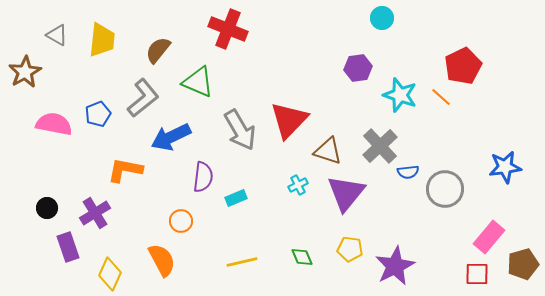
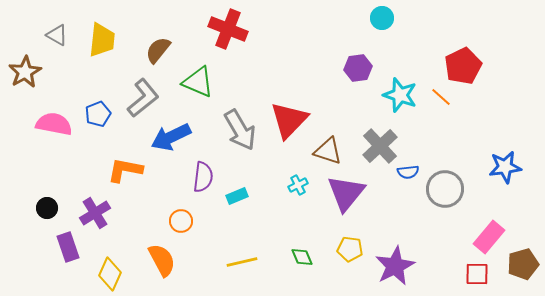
cyan rectangle: moved 1 px right, 2 px up
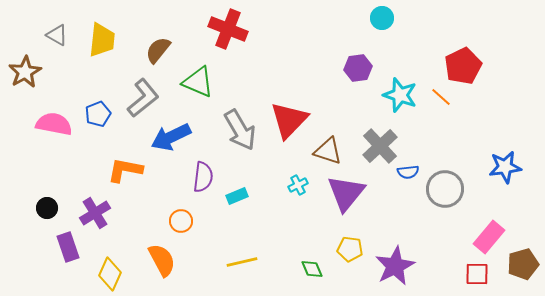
green diamond: moved 10 px right, 12 px down
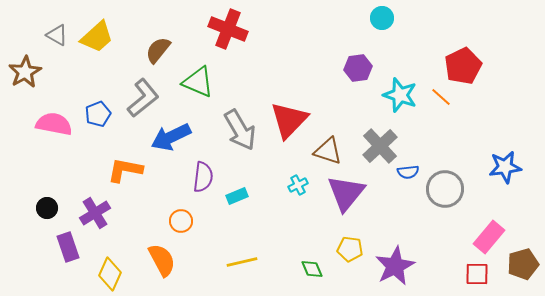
yellow trapezoid: moved 5 px left, 3 px up; rotated 42 degrees clockwise
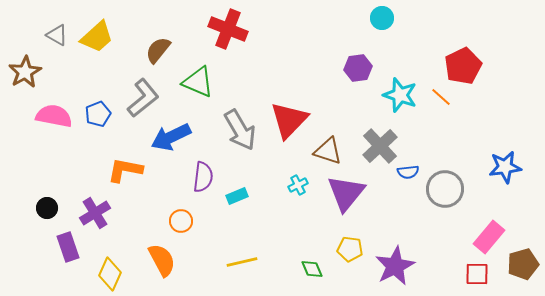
pink semicircle: moved 8 px up
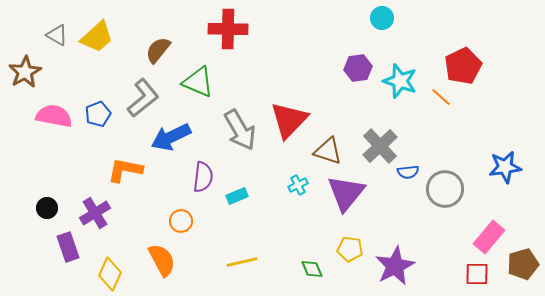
red cross: rotated 21 degrees counterclockwise
cyan star: moved 14 px up
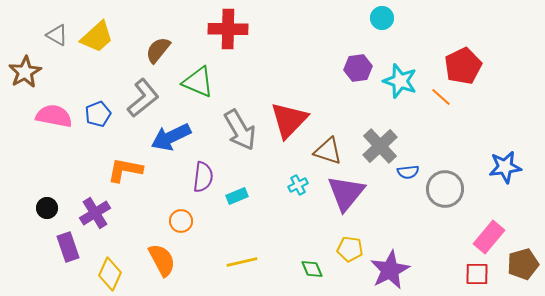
purple star: moved 5 px left, 4 px down
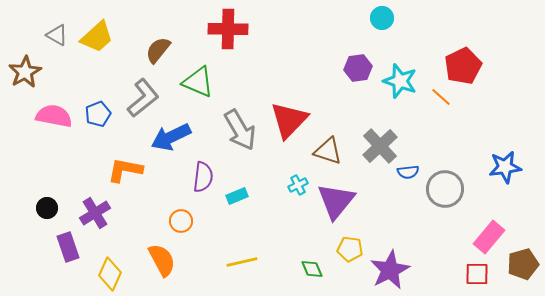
purple triangle: moved 10 px left, 8 px down
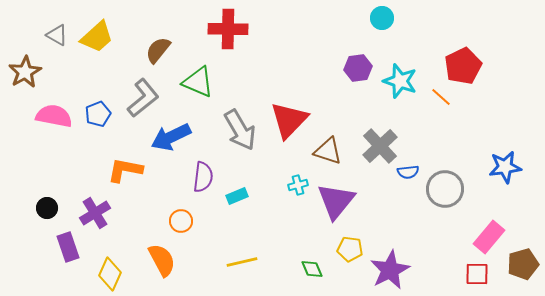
cyan cross: rotated 12 degrees clockwise
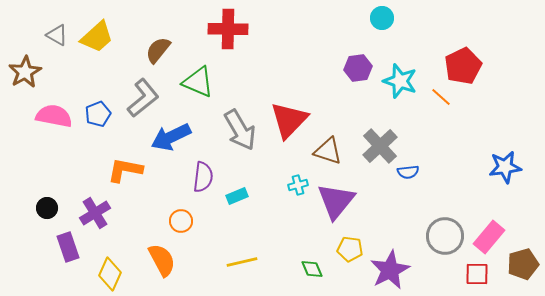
gray circle: moved 47 px down
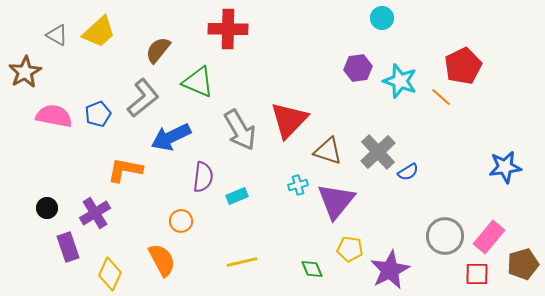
yellow trapezoid: moved 2 px right, 5 px up
gray cross: moved 2 px left, 6 px down
blue semicircle: rotated 25 degrees counterclockwise
